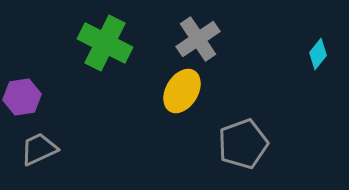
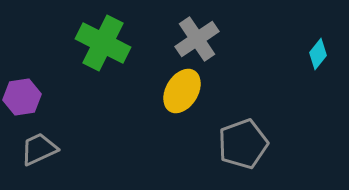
gray cross: moved 1 px left
green cross: moved 2 px left
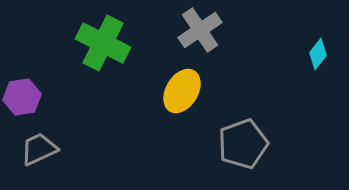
gray cross: moved 3 px right, 9 px up
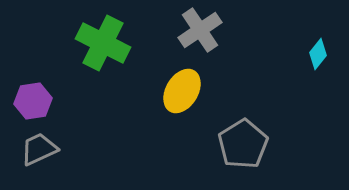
purple hexagon: moved 11 px right, 4 px down
gray pentagon: rotated 12 degrees counterclockwise
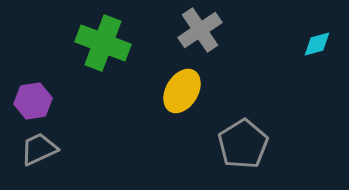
green cross: rotated 6 degrees counterclockwise
cyan diamond: moved 1 px left, 10 px up; rotated 36 degrees clockwise
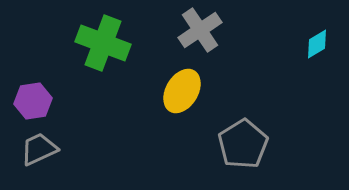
cyan diamond: rotated 16 degrees counterclockwise
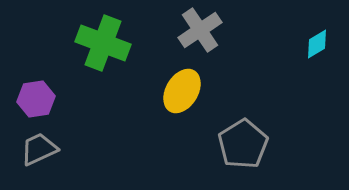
purple hexagon: moved 3 px right, 2 px up
